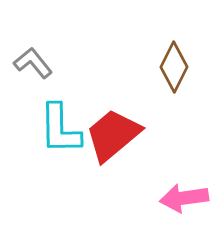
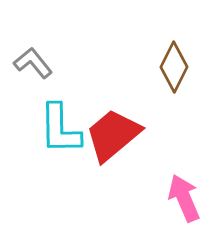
pink arrow: rotated 75 degrees clockwise
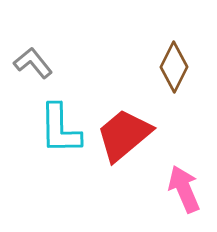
red trapezoid: moved 11 px right
pink arrow: moved 9 px up
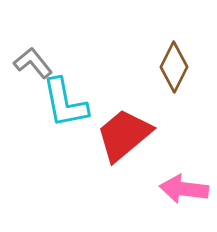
cyan L-shape: moved 5 px right, 26 px up; rotated 10 degrees counterclockwise
pink arrow: rotated 60 degrees counterclockwise
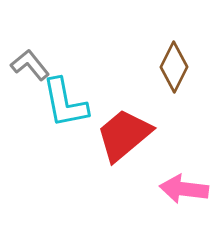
gray L-shape: moved 3 px left, 2 px down
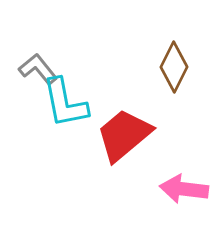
gray L-shape: moved 8 px right, 4 px down
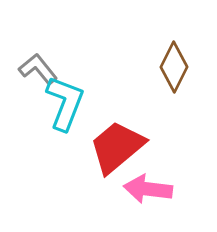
cyan L-shape: rotated 148 degrees counterclockwise
red trapezoid: moved 7 px left, 12 px down
pink arrow: moved 36 px left
